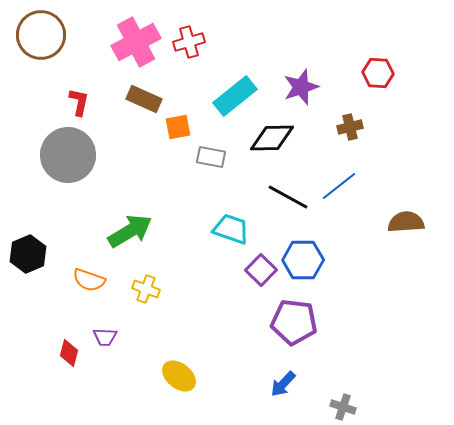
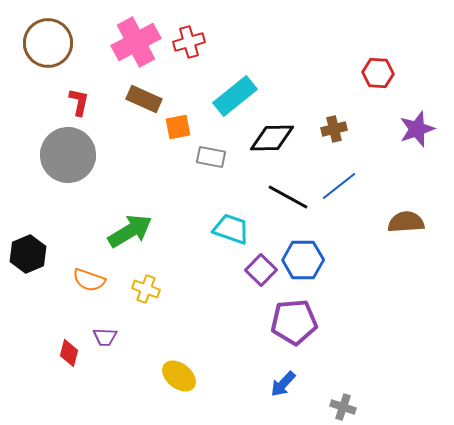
brown circle: moved 7 px right, 8 px down
purple star: moved 116 px right, 42 px down
brown cross: moved 16 px left, 2 px down
purple pentagon: rotated 12 degrees counterclockwise
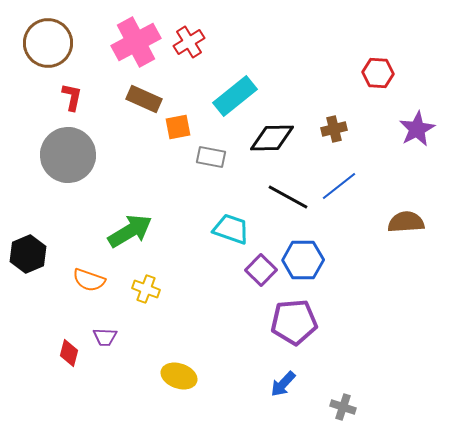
red cross: rotated 16 degrees counterclockwise
red L-shape: moved 7 px left, 5 px up
purple star: rotated 9 degrees counterclockwise
yellow ellipse: rotated 20 degrees counterclockwise
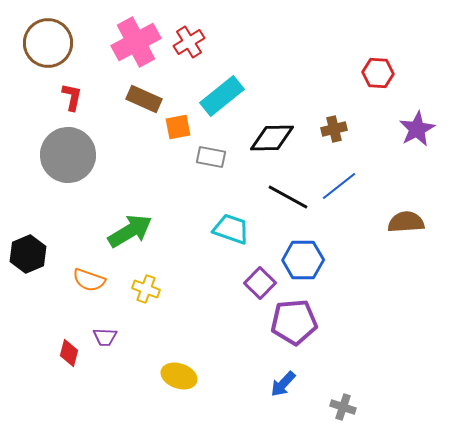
cyan rectangle: moved 13 px left
purple square: moved 1 px left, 13 px down
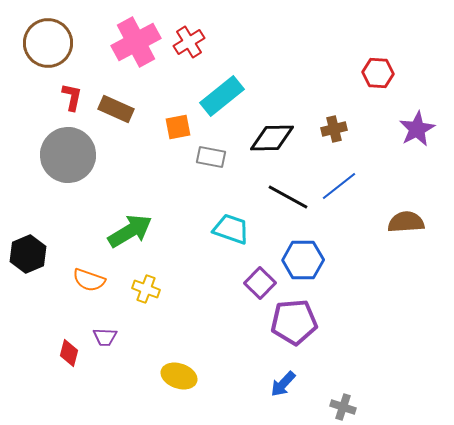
brown rectangle: moved 28 px left, 10 px down
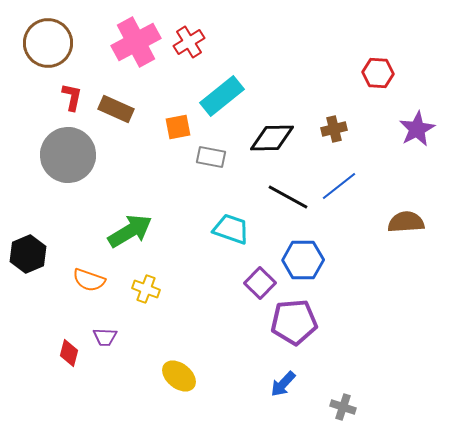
yellow ellipse: rotated 20 degrees clockwise
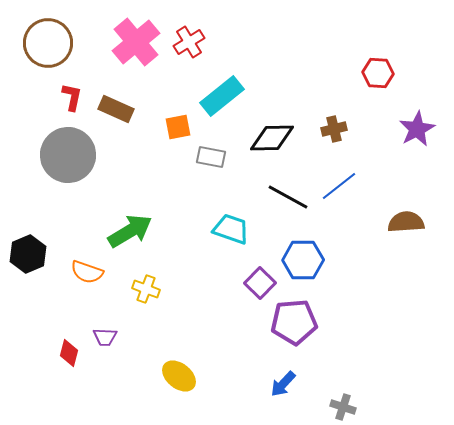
pink cross: rotated 12 degrees counterclockwise
orange semicircle: moved 2 px left, 8 px up
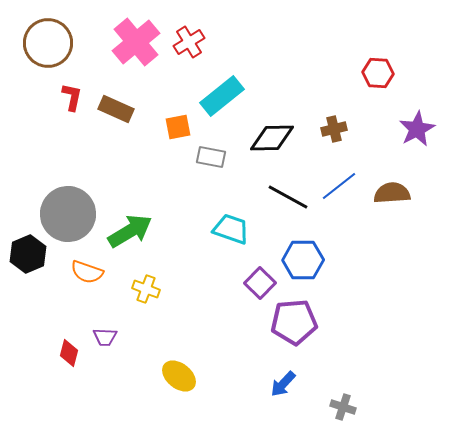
gray circle: moved 59 px down
brown semicircle: moved 14 px left, 29 px up
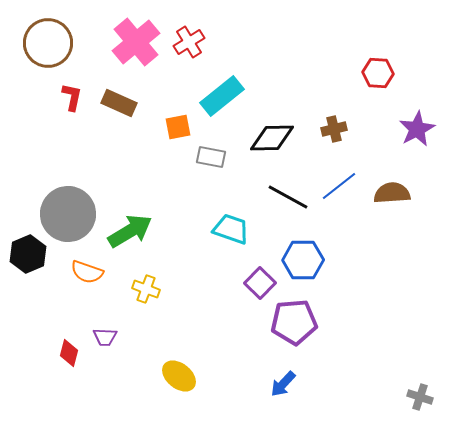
brown rectangle: moved 3 px right, 6 px up
gray cross: moved 77 px right, 10 px up
